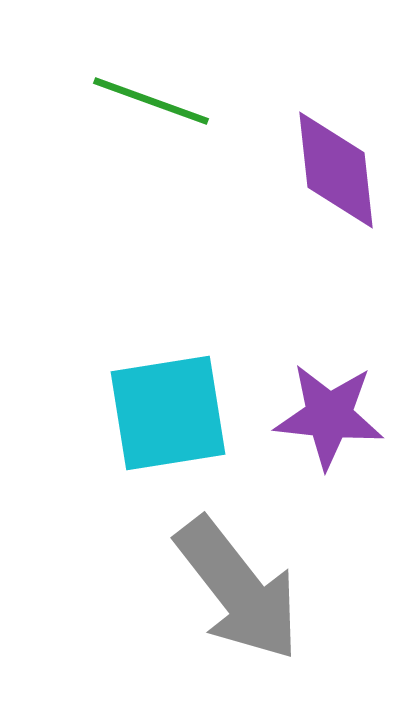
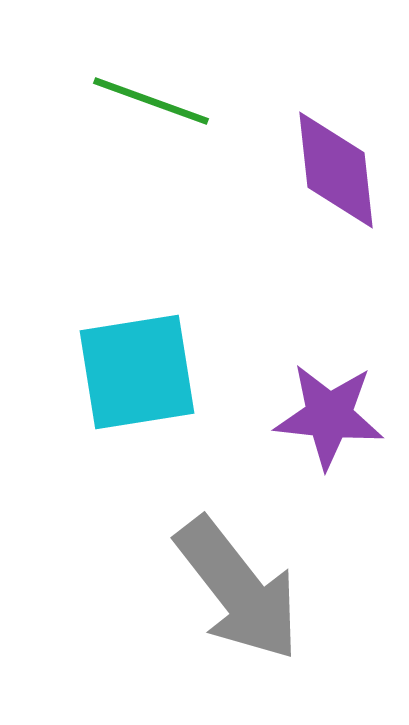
cyan square: moved 31 px left, 41 px up
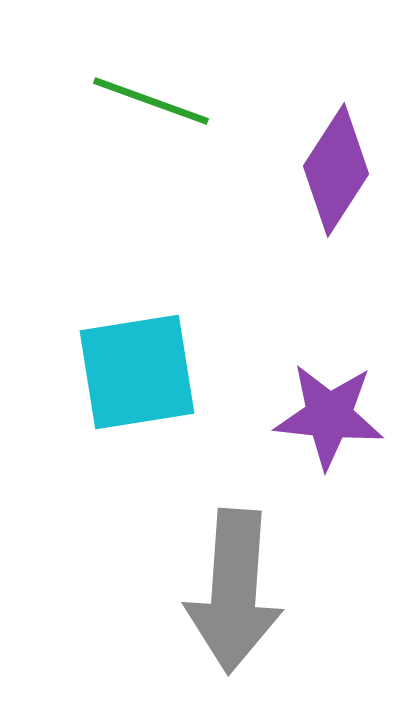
purple diamond: rotated 39 degrees clockwise
gray arrow: moved 4 px left, 2 px down; rotated 42 degrees clockwise
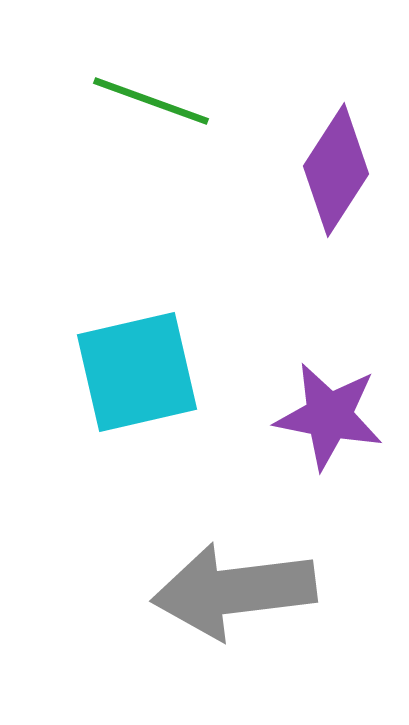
cyan square: rotated 4 degrees counterclockwise
purple star: rotated 5 degrees clockwise
gray arrow: rotated 79 degrees clockwise
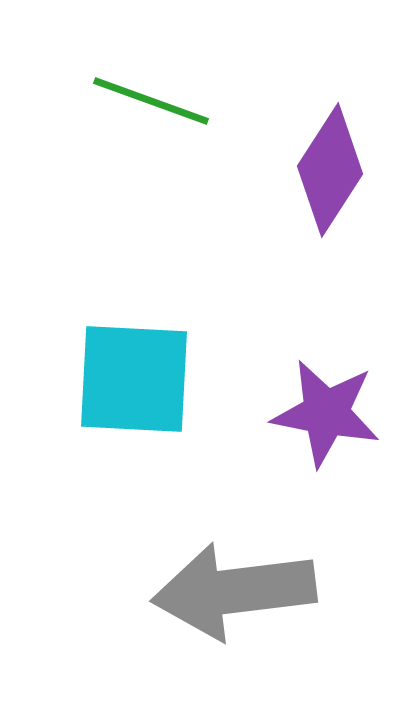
purple diamond: moved 6 px left
cyan square: moved 3 px left, 7 px down; rotated 16 degrees clockwise
purple star: moved 3 px left, 3 px up
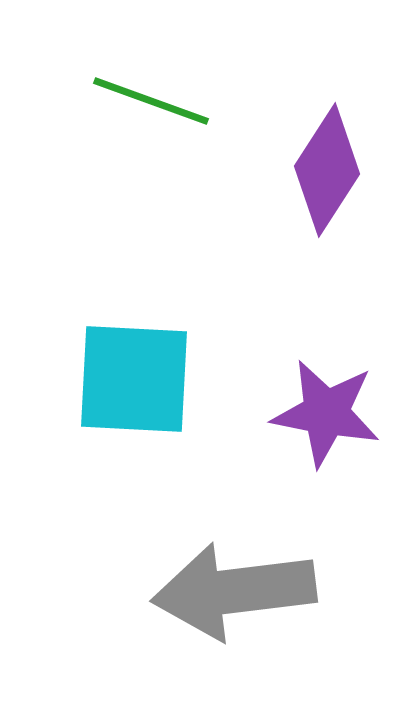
purple diamond: moved 3 px left
